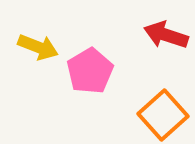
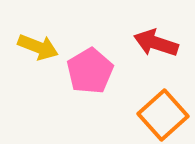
red arrow: moved 10 px left, 8 px down
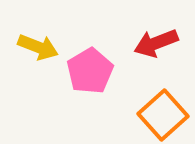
red arrow: rotated 39 degrees counterclockwise
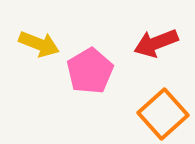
yellow arrow: moved 1 px right, 3 px up
orange square: moved 1 px up
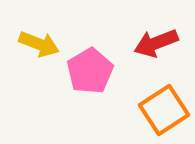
orange square: moved 1 px right, 4 px up; rotated 9 degrees clockwise
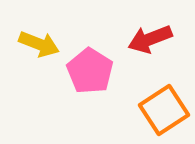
red arrow: moved 6 px left, 4 px up
pink pentagon: rotated 9 degrees counterclockwise
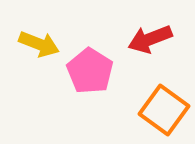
orange square: rotated 21 degrees counterclockwise
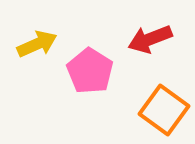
yellow arrow: moved 2 px left; rotated 45 degrees counterclockwise
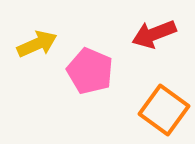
red arrow: moved 4 px right, 5 px up
pink pentagon: rotated 9 degrees counterclockwise
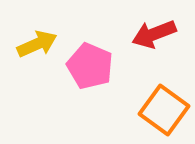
pink pentagon: moved 5 px up
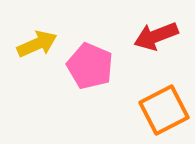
red arrow: moved 2 px right, 2 px down
orange square: rotated 27 degrees clockwise
